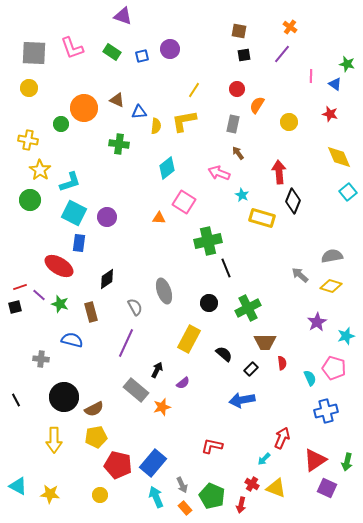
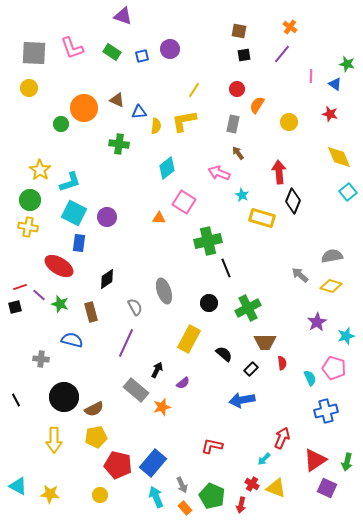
yellow cross at (28, 140): moved 87 px down
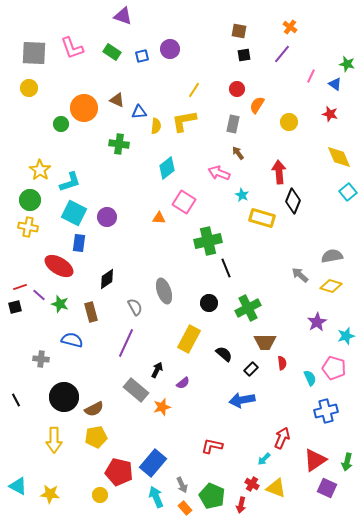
pink line at (311, 76): rotated 24 degrees clockwise
red pentagon at (118, 465): moved 1 px right, 7 px down
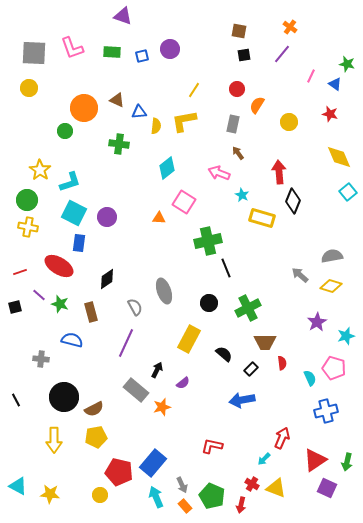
green rectangle at (112, 52): rotated 30 degrees counterclockwise
green circle at (61, 124): moved 4 px right, 7 px down
green circle at (30, 200): moved 3 px left
red line at (20, 287): moved 15 px up
orange rectangle at (185, 508): moved 2 px up
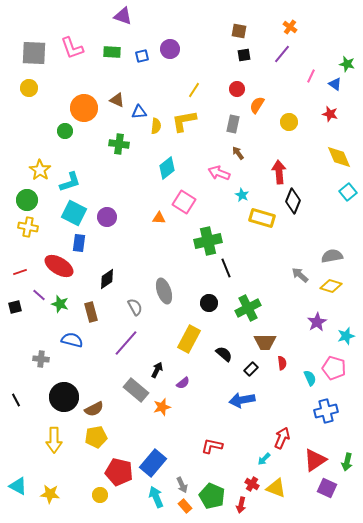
purple line at (126, 343): rotated 16 degrees clockwise
